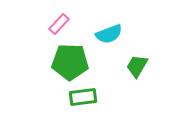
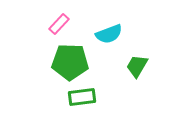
green rectangle: moved 1 px left
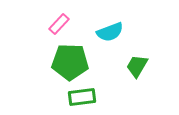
cyan semicircle: moved 1 px right, 2 px up
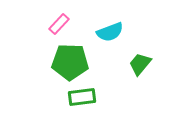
green trapezoid: moved 3 px right, 2 px up; rotated 10 degrees clockwise
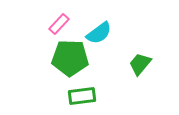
cyan semicircle: moved 11 px left, 1 px down; rotated 16 degrees counterclockwise
green pentagon: moved 4 px up
green rectangle: moved 1 px up
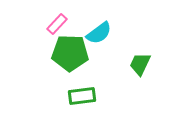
pink rectangle: moved 2 px left
green pentagon: moved 5 px up
green trapezoid: rotated 15 degrees counterclockwise
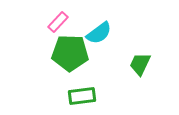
pink rectangle: moved 1 px right, 2 px up
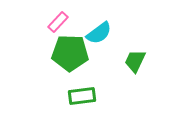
green trapezoid: moved 5 px left, 3 px up
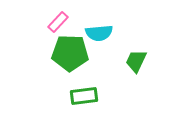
cyan semicircle: rotated 32 degrees clockwise
green trapezoid: moved 1 px right
green rectangle: moved 2 px right
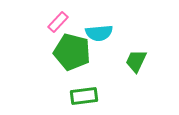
green pentagon: moved 2 px right, 1 px up; rotated 12 degrees clockwise
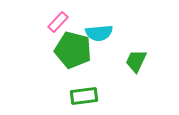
green pentagon: moved 1 px right, 2 px up
